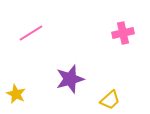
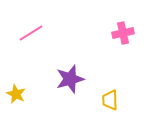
yellow trapezoid: rotated 130 degrees clockwise
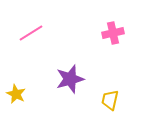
pink cross: moved 10 px left
yellow trapezoid: rotated 15 degrees clockwise
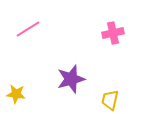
pink line: moved 3 px left, 4 px up
purple star: moved 1 px right
yellow star: rotated 18 degrees counterclockwise
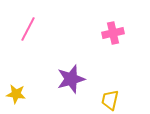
pink line: rotated 30 degrees counterclockwise
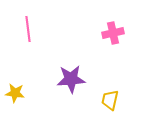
pink line: rotated 35 degrees counterclockwise
purple star: rotated 12 degrees clockwise
yellow star: moved 1 px left, 1 px up
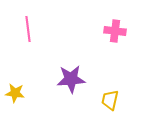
pink cross: moved 2 px right, 2 px up; rotated 20 degrees clockwise
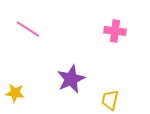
pink line: rotated 50 degrees counterclockwise
purple star: rotated 20 degrees counterclockwise
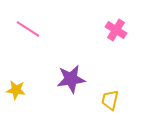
pink cross: moved 1 px right, 1 px up; rotated 25 degrees clockwise
purple star: rotated 16 degrees clockwise
yellow star: moved 1 px right, 3 px up
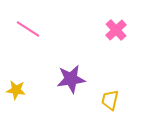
pink cross: rotated 15 degrees clockwise
